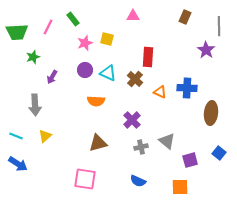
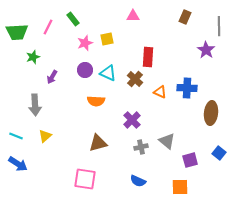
yellow square: rotated 24 degrees counterclockwise
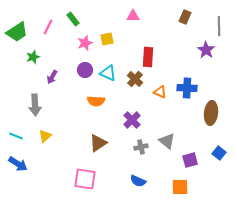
green trapezoid: rotated 30 degrees counterclockwise
brown triangle: rotated 18 degrees counterclockwise
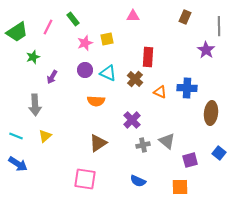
gray cross: moved 2 px right, 2 px up
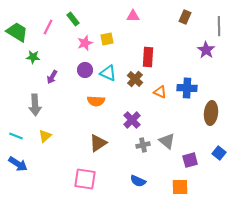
green trapezoid: rotated 115 degrees counterclockwise
green star: rotated 24 degrees clockwise
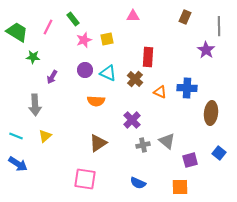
pink star: moved 1 px left, 3 px up
blue semicircle: moved 2 px down
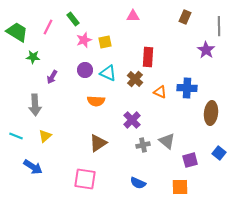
yellow square: moved 2 px left, 3 px down
blue arrow: moved 15 px right, 3 px down
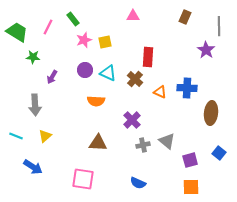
brown triangle: rotated 36 degrees clockwise
pink square: moved 2 px left
orange square: moved 11 px right
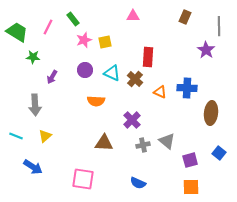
cyan triangle: moved 4 px right
brown triangle: moved 6 px right
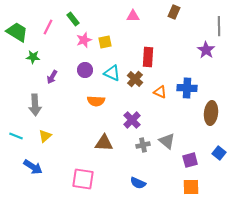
brown rectangle: moved 11 px left, 5 px up
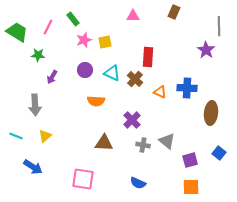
green star: moved 5 px right, 2 px up
gray cross: rotated 24 degrees clockwise
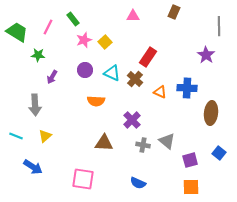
yellow square: rotated 32 degrees counterclockwise
purple star: moved 5 px down
red rectangle: rotated 30 degrees clockwise
